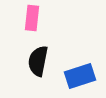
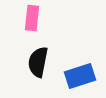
black semicircle: moved 1 px down
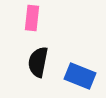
blue rectangle: rotated 40 degrees clockwise
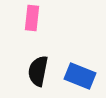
black semicircle: moved 9 px down
